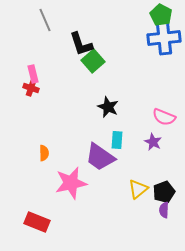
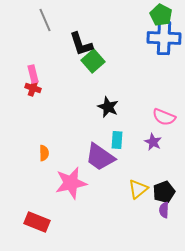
blue cross: rotated 8 degrees clockwise
red cross: moved 2 px right
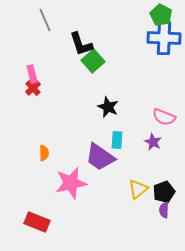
pink rectangle: moved 1 px left
red cross: rotated 28 degrees clockwise
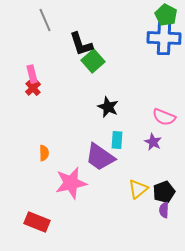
green pentagon: moved 5 px right
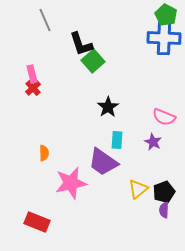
black star: rotated 15 degrees clockwise
purple trapezoid: moved 3 px right, 5 px down
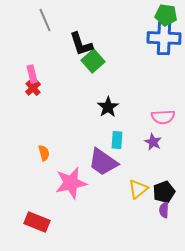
green pentagon: rotated 20 degrees counterclockwise
pink semicircle: moved 1 px left; rotated 25 degrees counterclockwise
orange semicircle: rotated 14 degrees counterclockwise
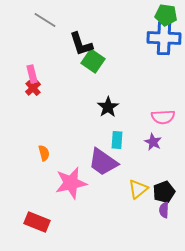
gray line: rotated 35 degrees counterclockwise
green square: rotated 15 degrees counterclockwise
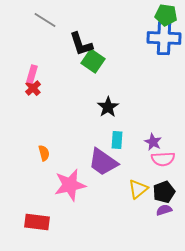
pink rectangle: rotated 30 degrees clockwise
pink semicircle: moved 42 px down
pink star: moved 1 px left, 2 px down
purple semicircle: rotated 70 degrees clockwise
red rectangle: rotated 15 degrees counterclockwise
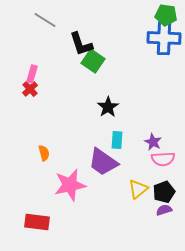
red cross: moved 3 px left, 1 px down
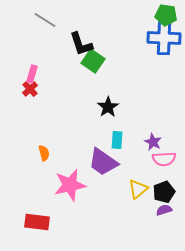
pink semicircle: moved 1 px right
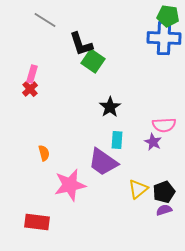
green pentagon: moved 2 px right, 1 px down
black star: moved 2 px right
pink semicircle: moved 34 px up
